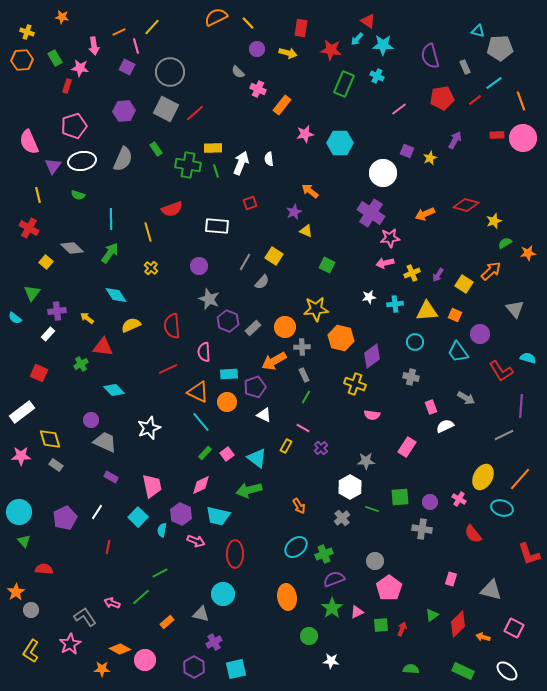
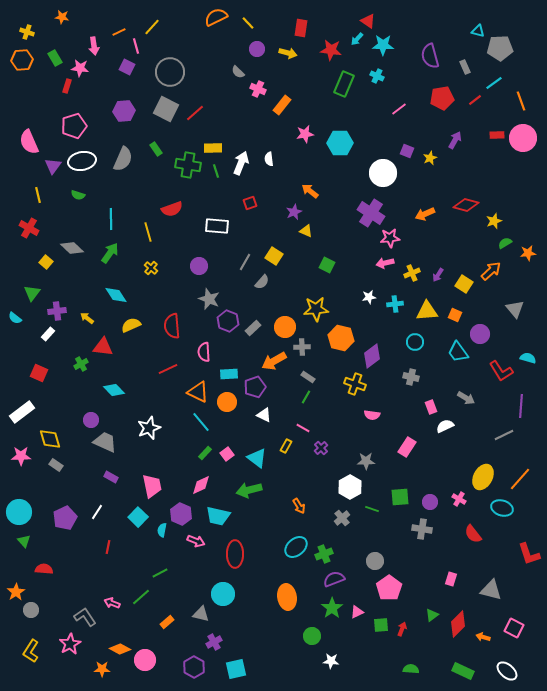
gray rectangle at (304, 375): moved 4 px right, 2 px down; rotated 32 degrees counterclockwise
green circle at (309, 636): moved 3 px right
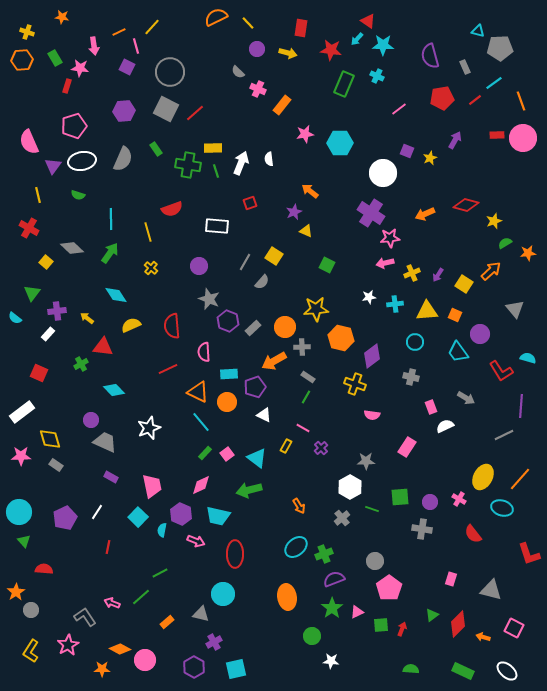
pink star at (70, 644): moved 2 px left, 1 px down
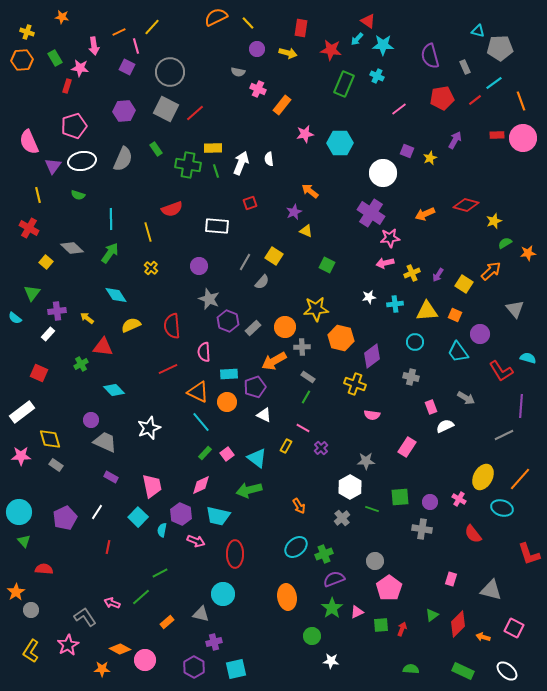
gray semicircle at (238, 72): rotated 32 degrees counterclockwise
purple cross at (214, 642): rotated 14 degrees clockwise
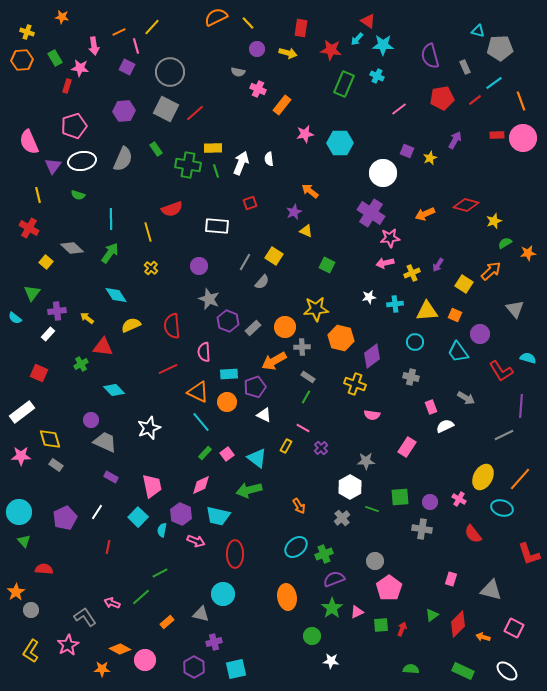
purple arrow at (438, 275): moved 10 px up
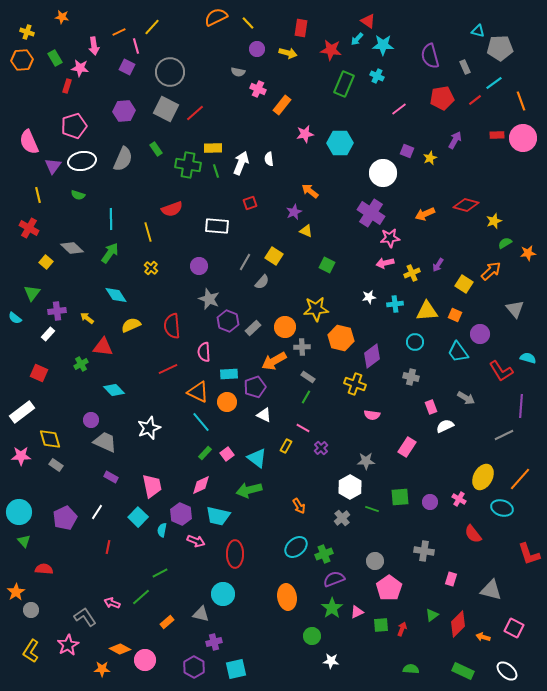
gray cross at (422, 529): moved 2 px right, 22 px down
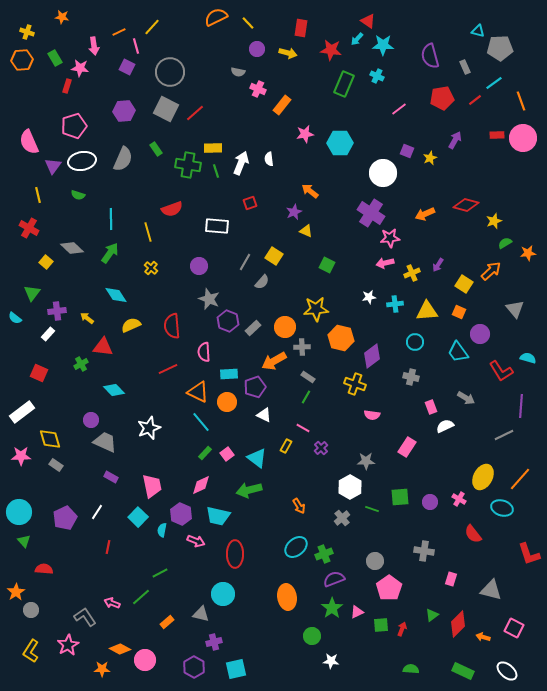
orange square at (455, 315): moved 4 px right, 3 px up
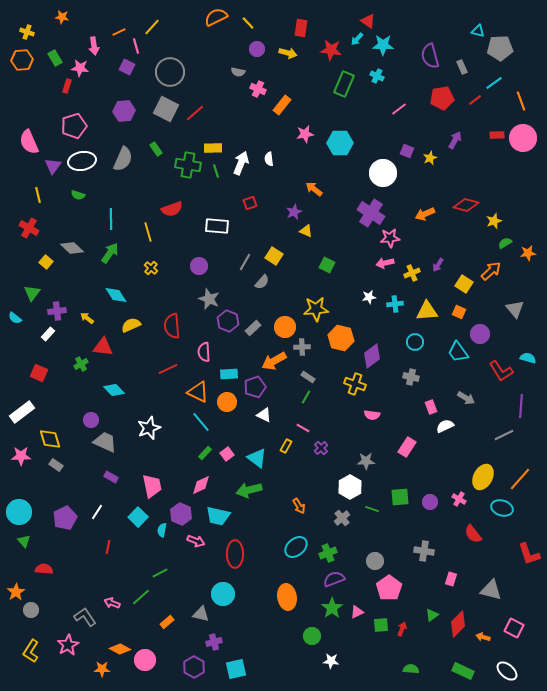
gray rectangle at (465, 67): moved 3 px left
orange arrow at (310, 191): moved 4 px right, 2 px up
green cross at (324, 554): moved 4 px right, 1 px up
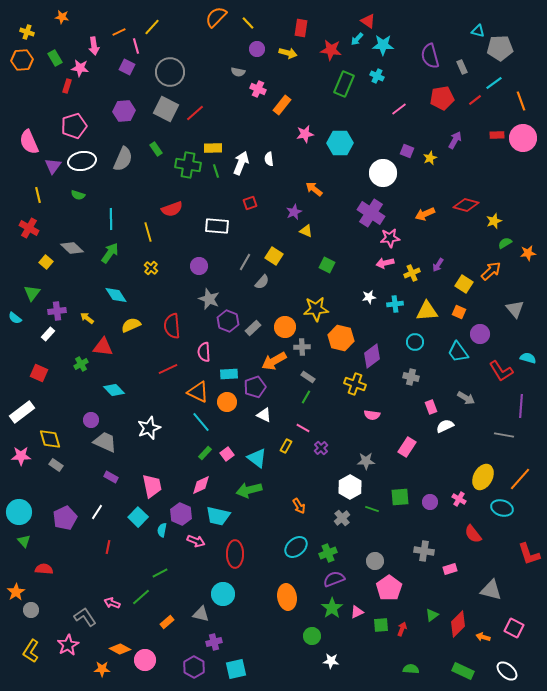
orange semicircle at (216, 17): rotated 20 degrees counterclockwise
gray line at (504, 435): rotated 36 degrees clockwise
pink rectangle at (451, 579): moved 1 px left, 10 px up; rotated 56 degrees clockwise
